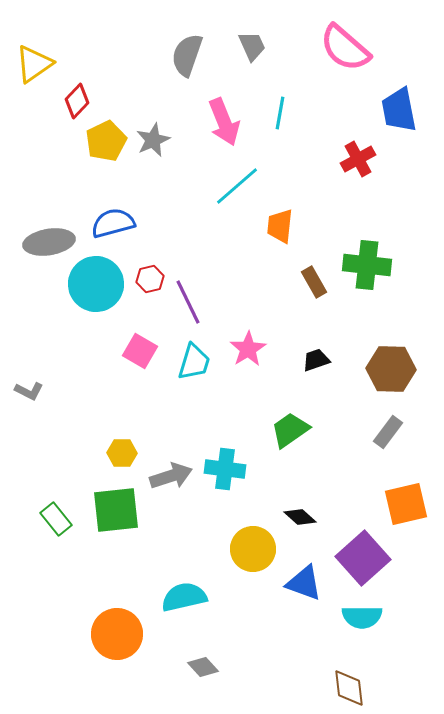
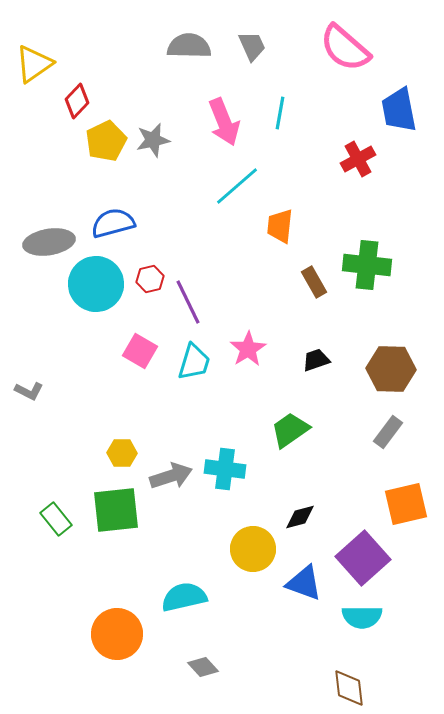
gray semicircle at (187, 55): moved 2 px right, 9 px up; rotated 72 degrees clockwise
gray star at (153, 140): rotated 12 degrees clockwise
black diamond at (300, 517): rotated 56 degrees counterclockwise
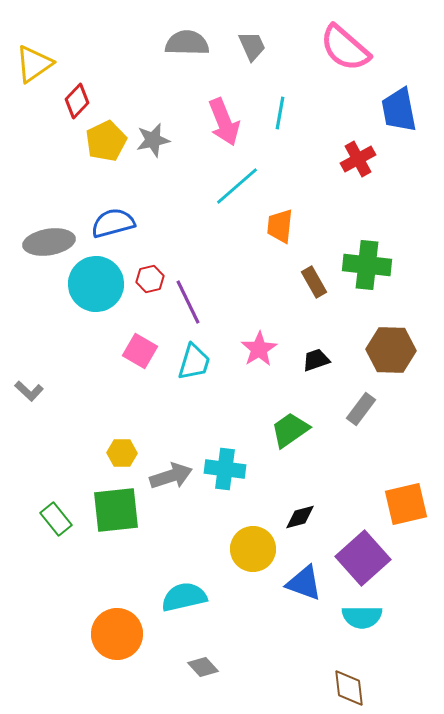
gray semicircle at (189, 46): moved 2 px left, 3 px up
pink star at (248, 349): moved 11 px right
brown hexagon at (391, 369): moved 19 px up
gray L-shape at (29, 391): rotated 16 degrees clockwise
gray rectangle at (388, 432): moved 27 px left, 23 px up
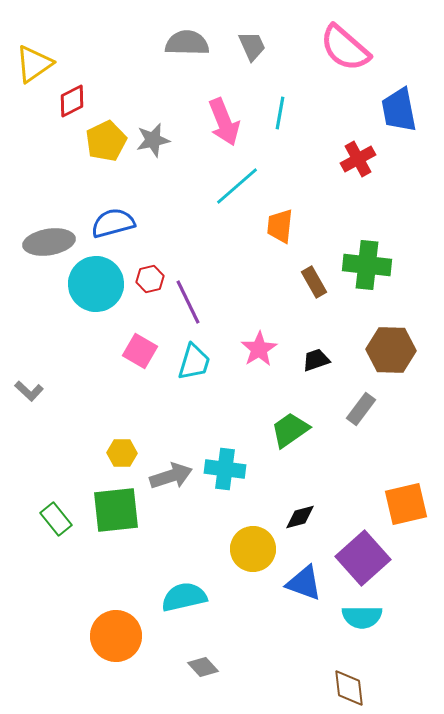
red diamond at (77, 101): moved 5 px left; rotated 20 degrees clockwise
orange circle at (117, 634): moved 1 px left, 2 px down
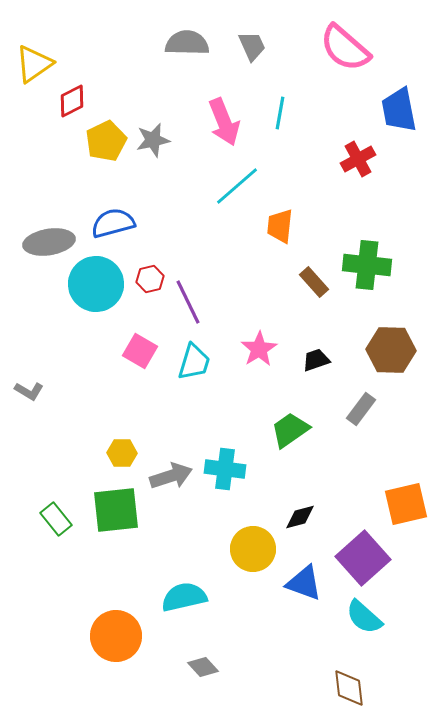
brown rectangle at (314, 282): rotated 12 degrees counterclockwise
gray L-shape at (29, 391): rotated 12 degrees counterclockwise
cyan semicircle at (362, 617): moved 2 px right; rotated 42 degrees clockwise
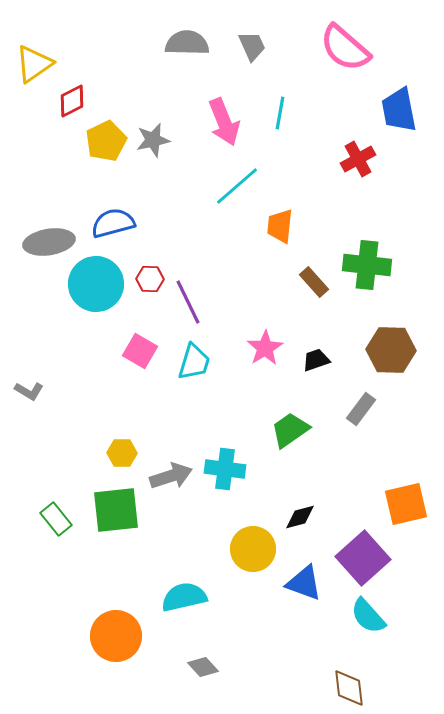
red hexagon at (150, 279): rotated 16 degrees clockwise
pink star at (259, 349): moved 6 px right, 1 px up
cyan semicircle at (364, 617): moved 4 px right, 1 px up; rotated 6 degrees clockwise
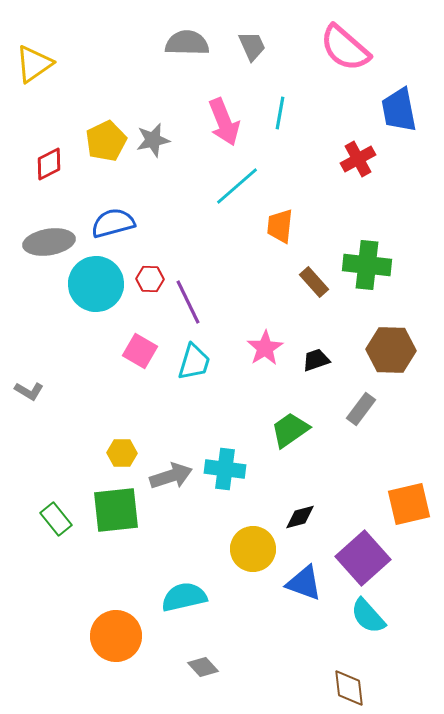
red diamond at (72, 101): moved 23 px left, 63 px down
orange square at (406, 504): moved 3 px right
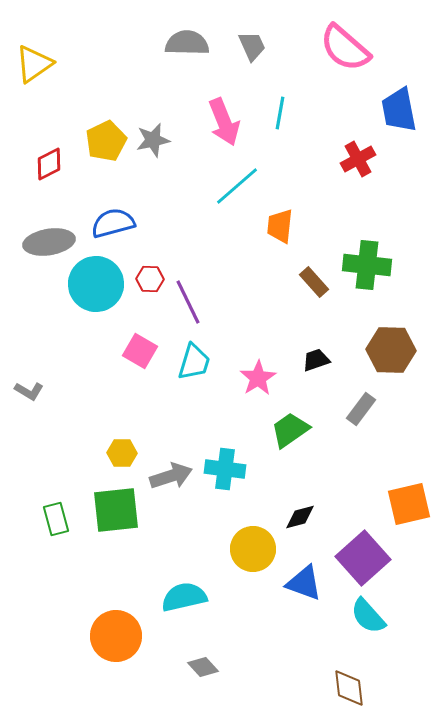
pink star at (265, 348): moved 7 px left, 30 px down
green rectangle at (56, 519): rotated 24 degrees clockwise
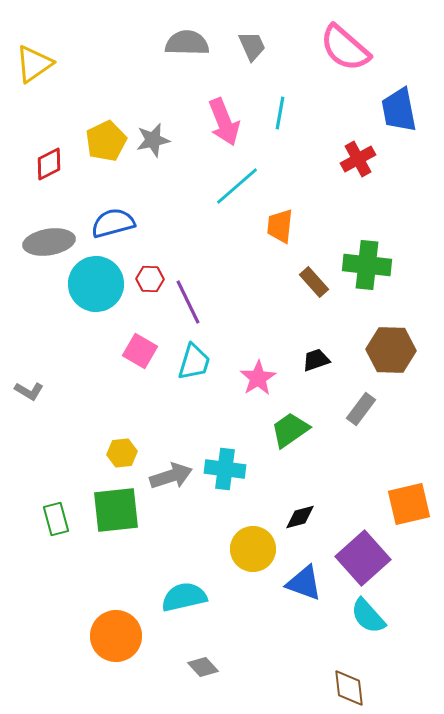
yellow hexagon at (122, 453): rotated 8 degrees counterclockwise
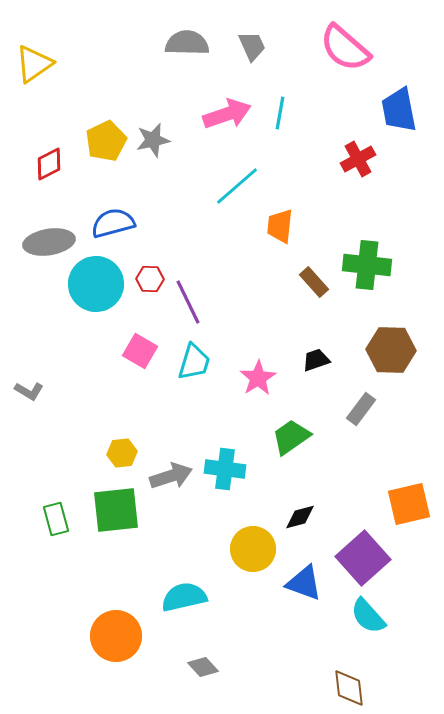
pink arrow at (224, 122): moved 3 px right, 8 px up; rotated 87 degrees counterclockwise
green trapezoid at (290, 430): moved 1 px right, 7 px down
